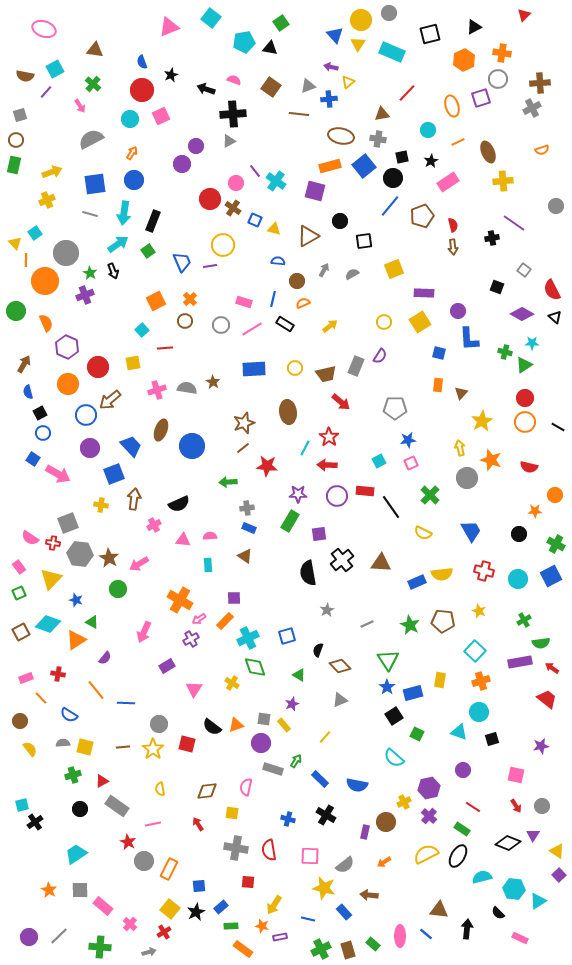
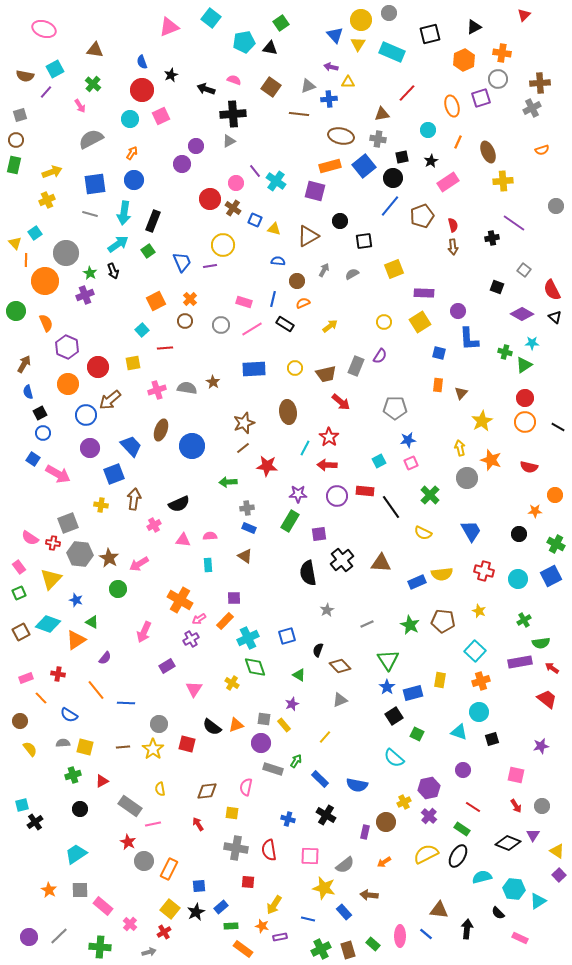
yellow triangle at (348, 82): rotated 40 degrees clockwise
orange line at (458, 142): rotated 40 degrees counterclockwise
gray rectangle at (117, 806): moved 13 px right
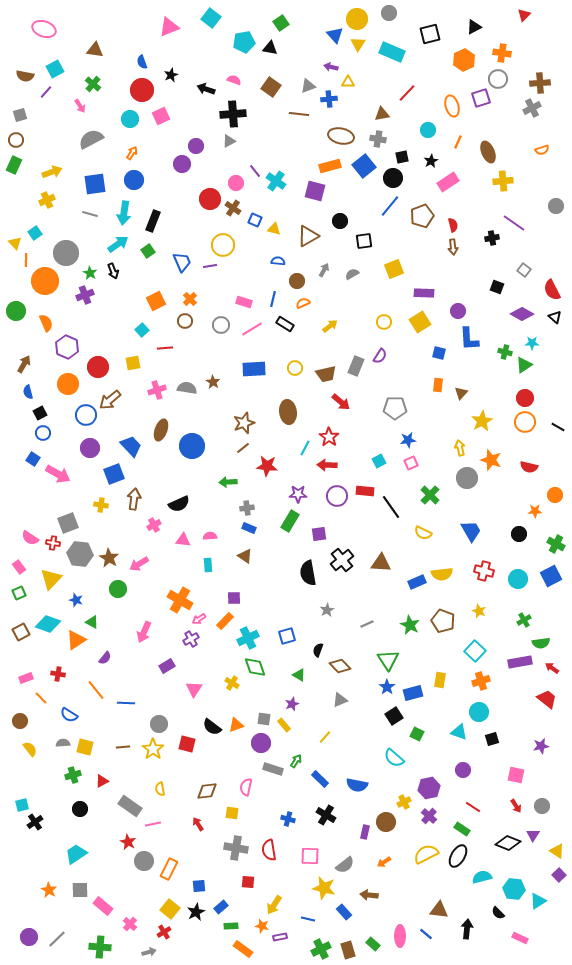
yellow circle at (361, 20): moved 4 px left, 1 px up
green rectangle at (14, 165): rotated 12 degrees clockwise
brown pentagon at (443, 621): rotated 15 degrees clockwise
gray line at (59, 936): moved 2 px left, 3 px down
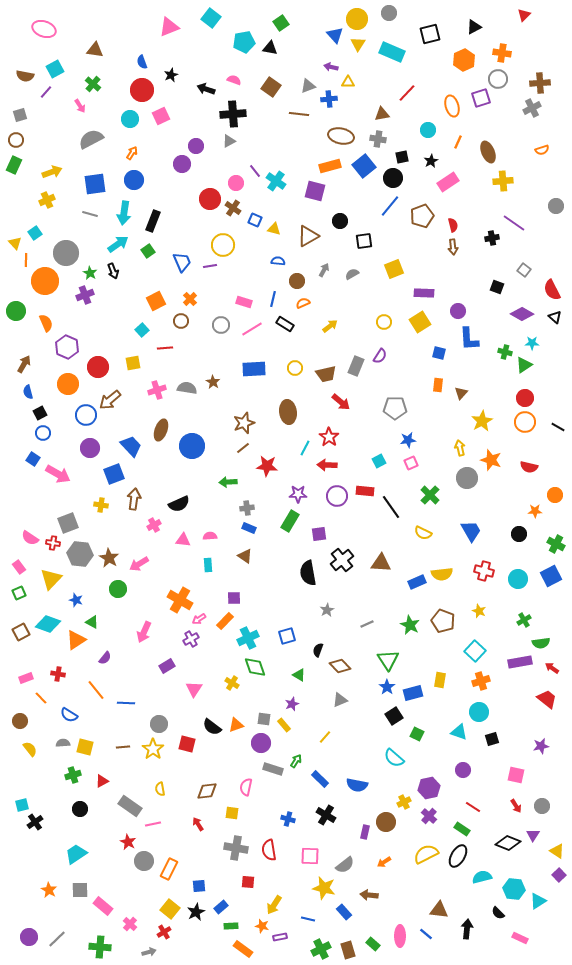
brown circle at (185, 321): moved 4 px left
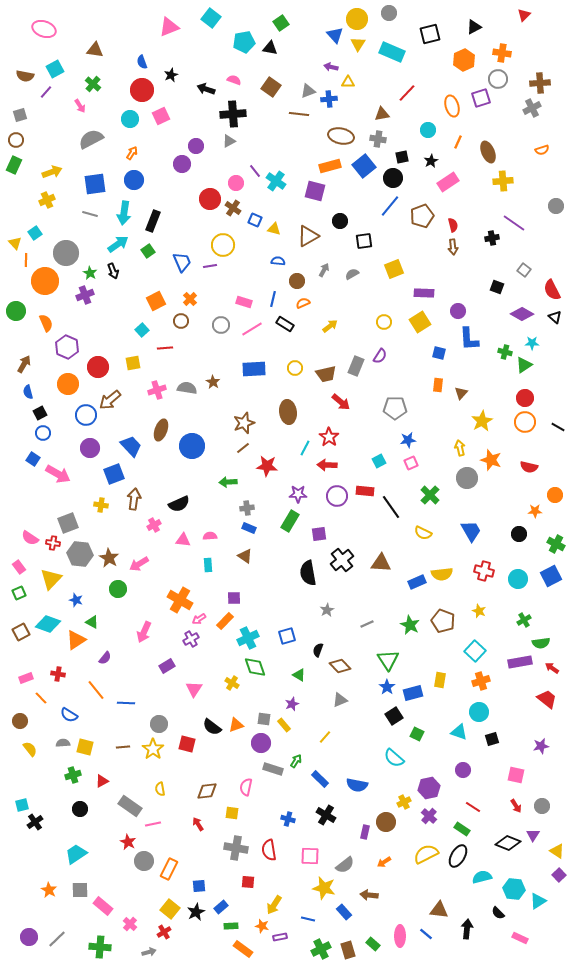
gray triangle at (308, 86): moved 5 px down
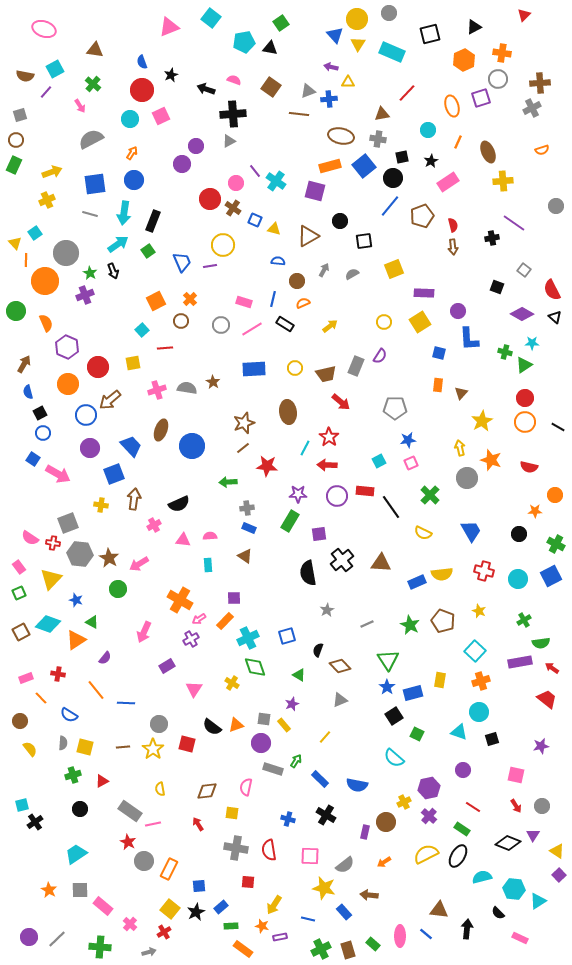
gray semicircle at (63, 743): rotated 96 degrees clockwise
gray rectangle at (130, 806): moved 5 px down
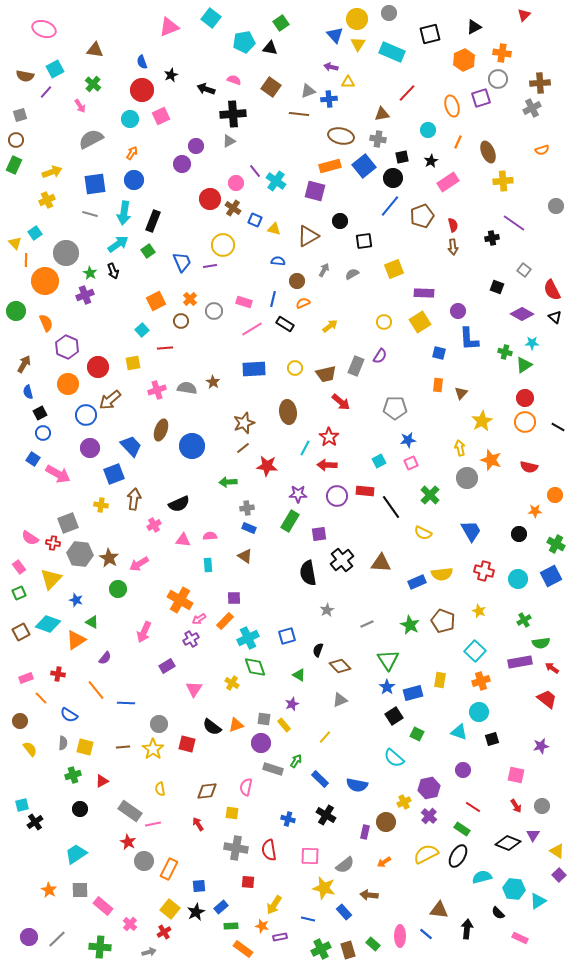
gray circle at (221, 325): moved 7 px left, 14 px up
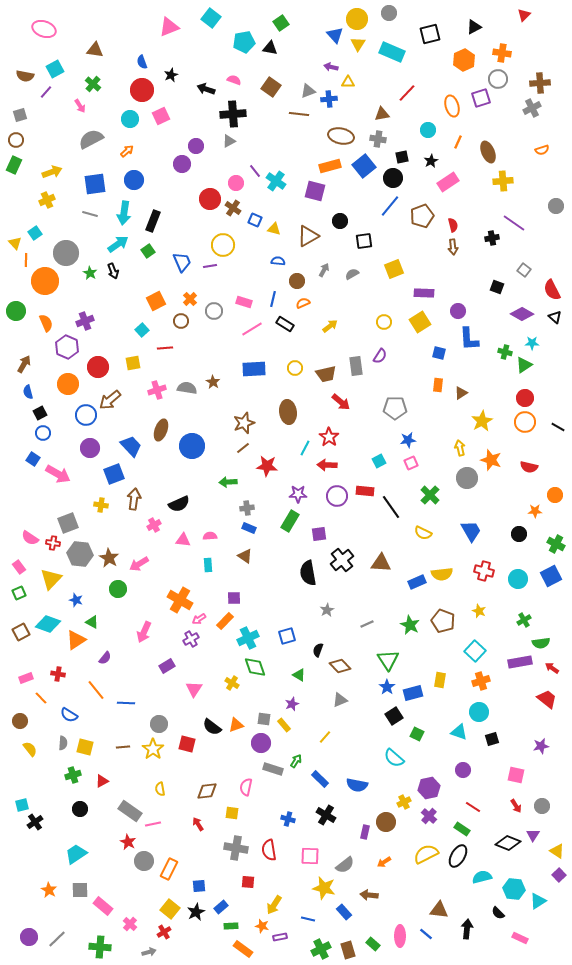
orange arrow at (132, 153): moved 5 px left, 2 px up; rotated 16 degrees clockwise
purple cross at (85, 295): moved 26 px down
gray rectangle at (356, 366): rotated 30 degrees counterclockwise
brown triangle at (461, 393): rotated 16 degrees clockwise
